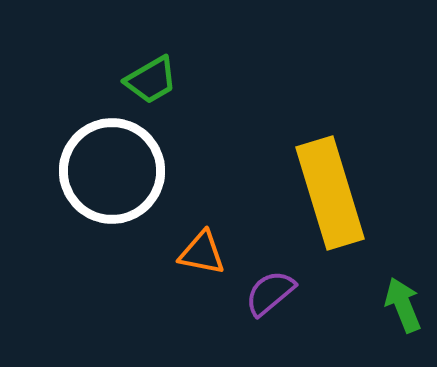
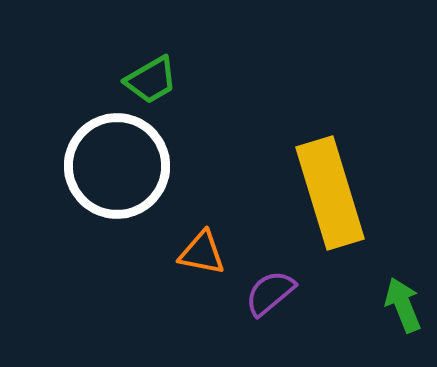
white circle: moved 5 px right, 5 px up
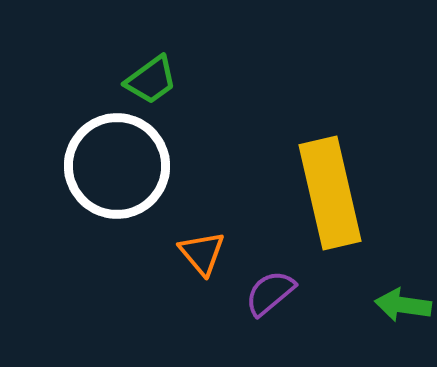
green trapezoid: rotated 6 degrees counterclockwise
yellow rectangle: rotated 4 degrees clockwise
orange triangle: rotated 39 degrees clockwise
green arrow: rotated 60 degrees counterclockwise
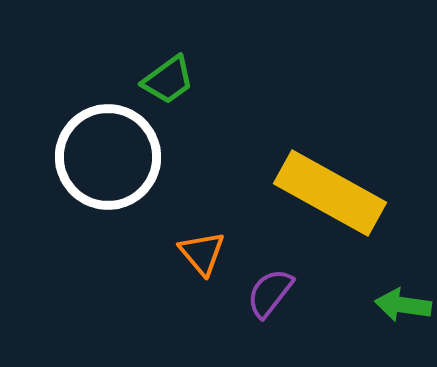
green trapezoid: moved 17 px right
white circle: moved 9 px left, 9 px up
yellow rectangle: rotated 48 degrees counterclockwise
purple semicircle: rotated 12 degrees counterclockwise
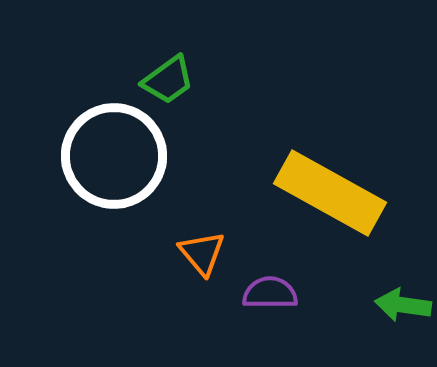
white circle: moved 6 px right, 1 px up
purple semicircle: rotated 52 degrees clockwise
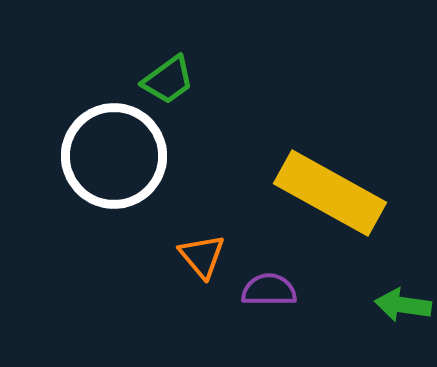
orange triangle: moved 3 px down
purple semicircle: moved 1 px left, 3 px up
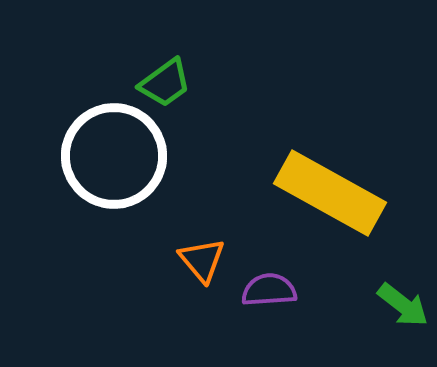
green trapezoid: moved 3 px left, 3 px down
orange triangle: moved 4 px down
purple semicircle: rotated 4 degrees counterclockwise
green arrow: rotated 150 degrees counterclockwise
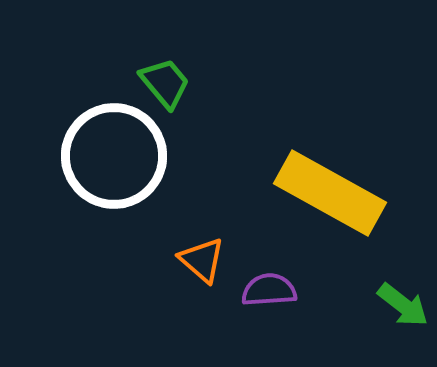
green trapezoid: rotated 94 degrees counterclockwise
orange triangle: rotated 9 degrees counterclockwise
